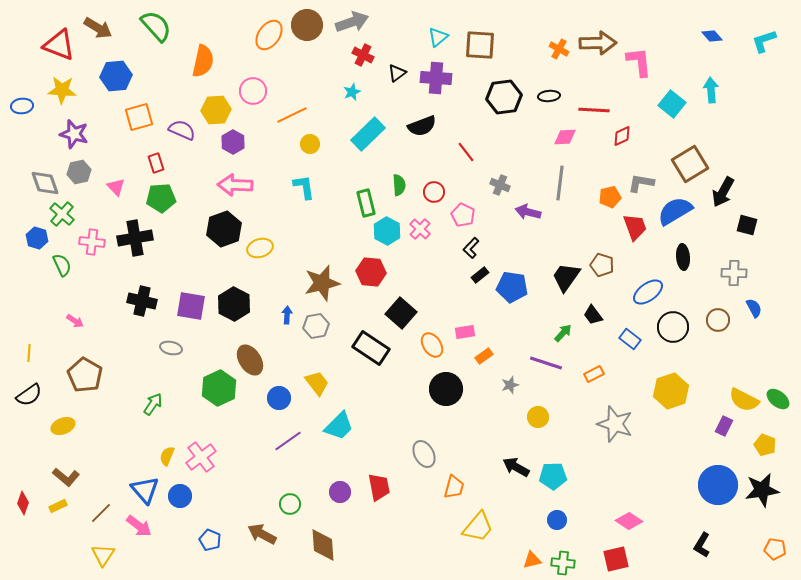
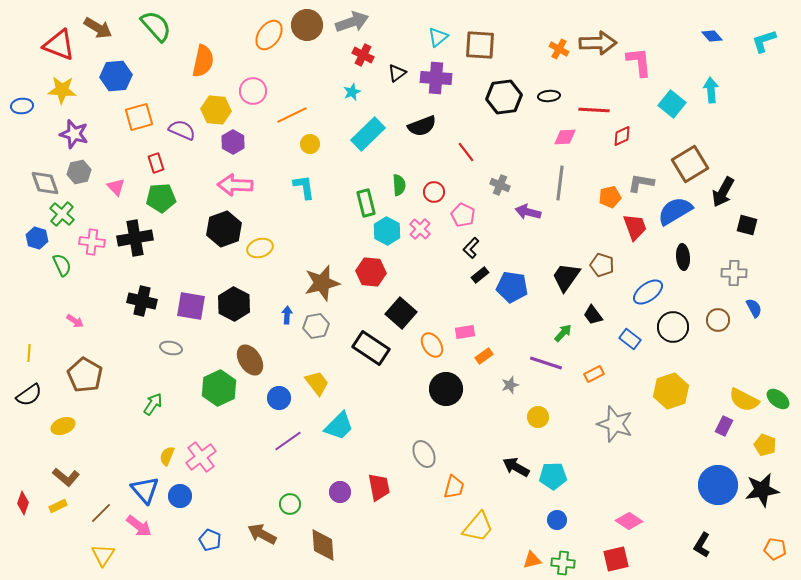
yellow hexagon at (216, 110): rotated 8 degrees clockwise
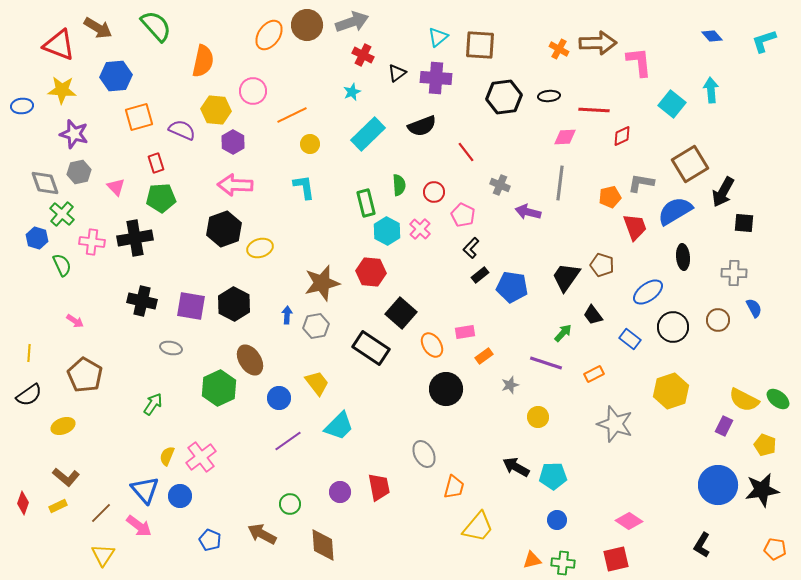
black square at (747, 225): moved 3 px left, 2 px up; rotated 10 degrees counterclockwise
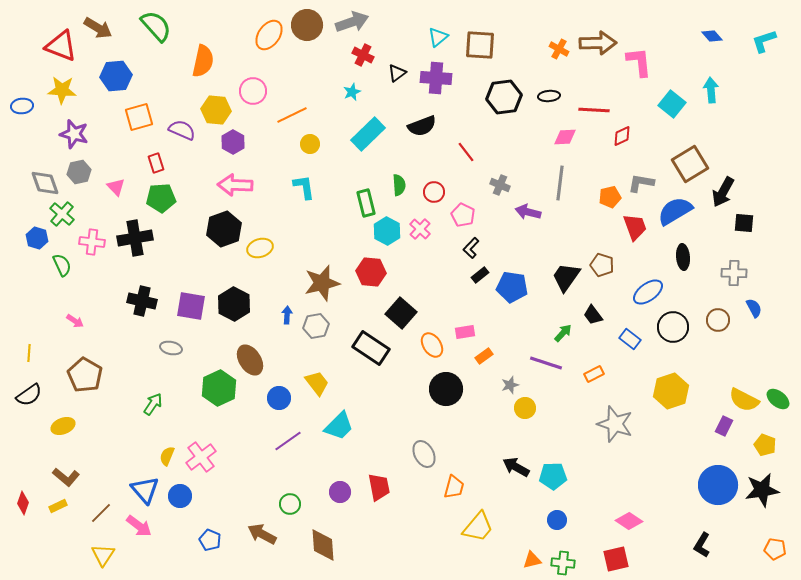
red triangle at (59, 45): moved 2 px right, 1 px down
yellow circle at (538, 417): moved 13 px left, 9 px up
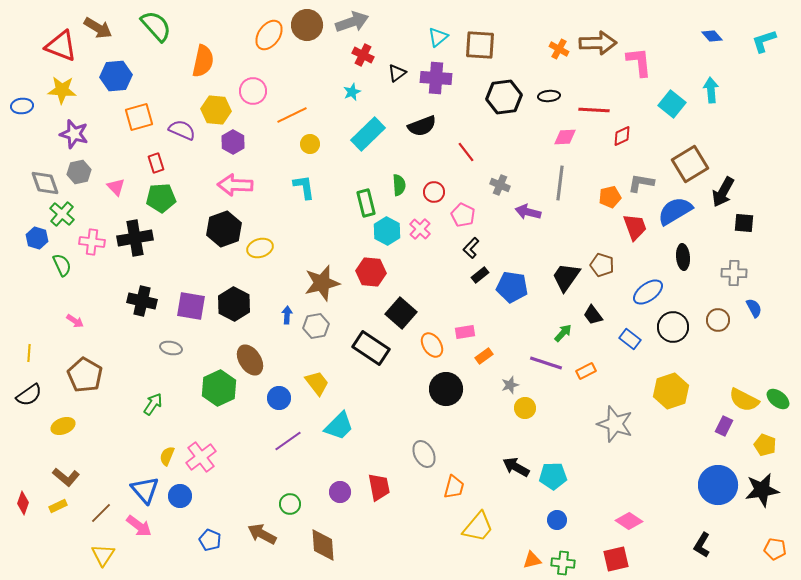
orange rectangle at (594, 374): moved 8 px left, 3 px up
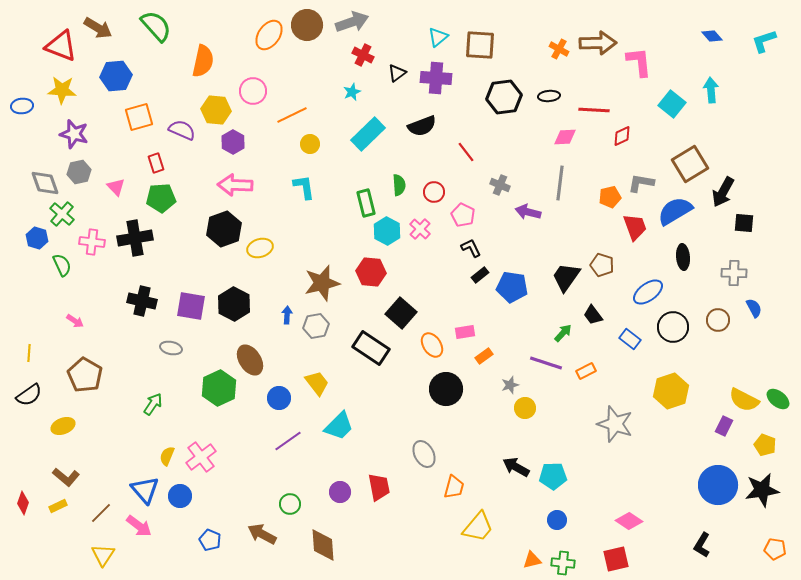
black L-shape at (471, 248): rotated 110 degrees clockwise
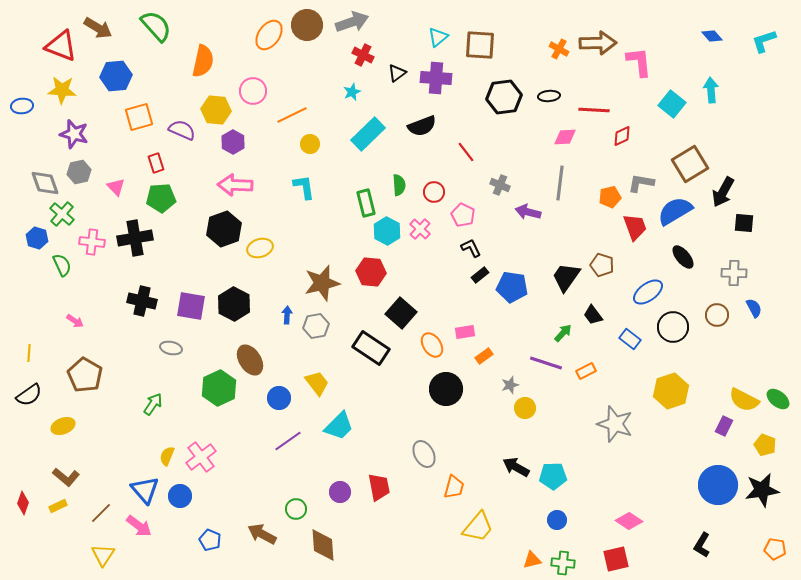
black ellipse at (683, 257): rotated 35 degrees counterclockwise
brown circle at (718, 320): moved 1 px left, 5 px up
green circle at (290, 504): moved 6 px right, 5 px down
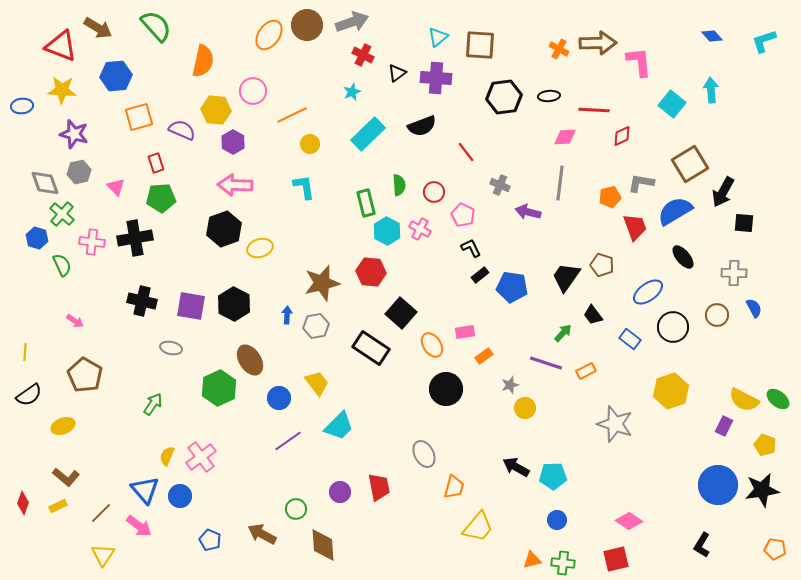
pink cross at (420, 229): rotated 15 degrees counterclockwise
yellow line at (29, 353): moved 4 px left, 1 px up
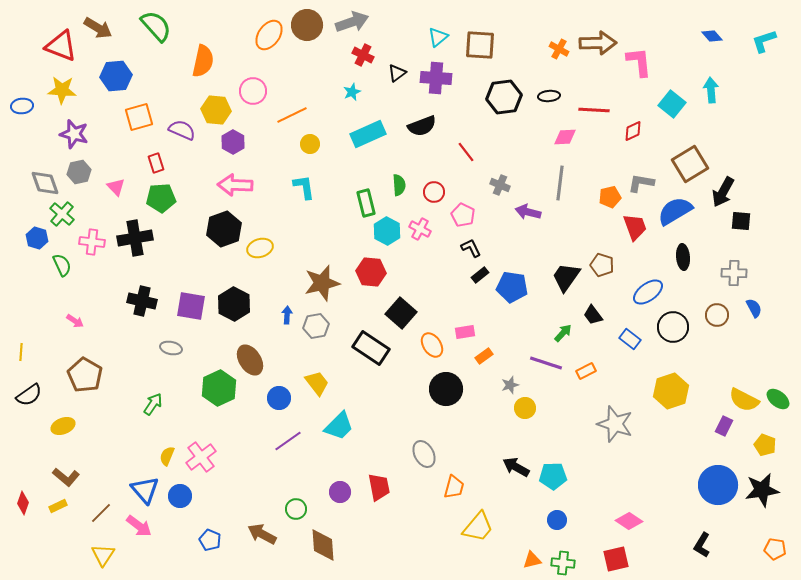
cyan rectangle at (368, 134): rotated 20 degrees clockwise
red diamond at (622, 136): moved 11 px right, 5 px up
black square at (744, 223): moved 3 px left, 2 px up
black ellipse at (683, 257): rotated 35 degrees clockwise
yellow line at (25, 352): moved 4 px left
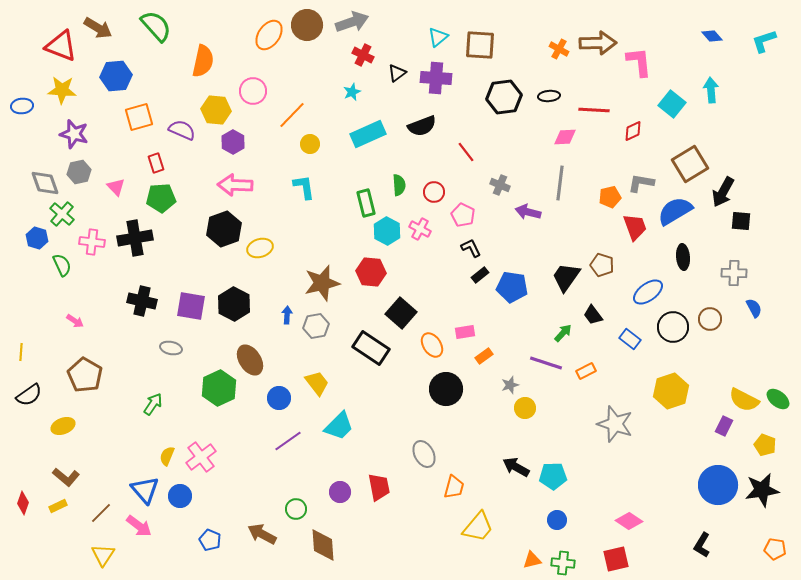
orange line at (292, 115): rotated 20 degrees counterclockwise
brown circle at (717, 315): moved 7 px left, 4 px down
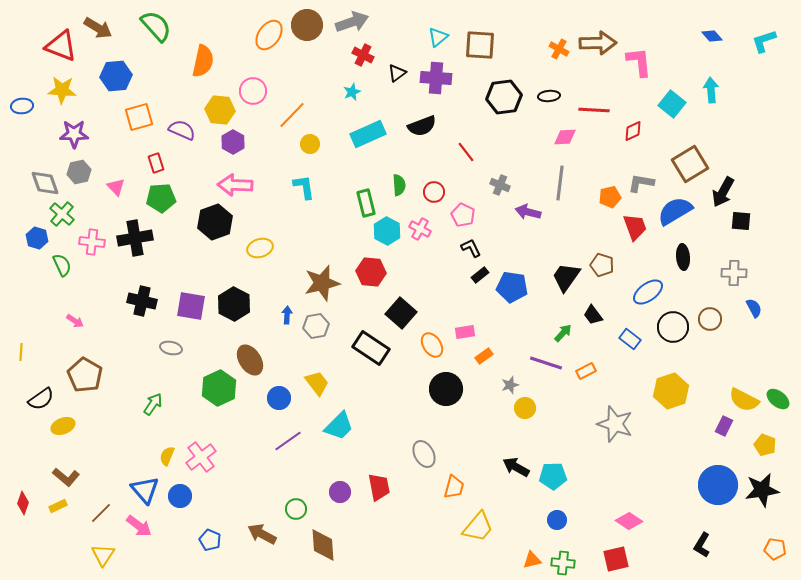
yellow hexagon at (216, 110): moved 4 px right
purple star at (74, 134): rotated 16 degrees counterclockwise
black hexagon at (224, 229): moved 9 px left, 7 px up
black semicircle at (29, 395): moved 12 px right, 4 px down
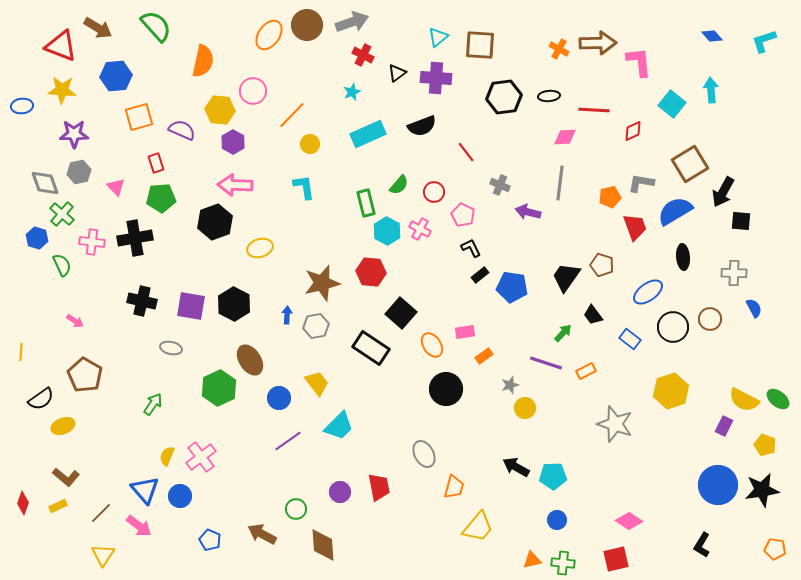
green semicircle at (399, 185): rotated 45 degrees clockwise
